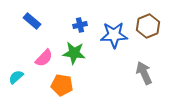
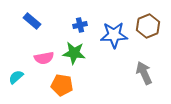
pink semicircle: rotated 36 degrees clockwise
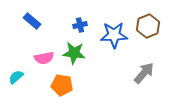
gray arrow: rotated 65 degrees clockwise
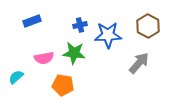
blue rectangle: rotated 60 degrees counterclockwise
brown hexagon: rotated 10 degrees counterclockwise
blue star: moved 6 px left
gray arrow: moved 5 px left, 10 px up
orange pentagon: moved 1 px right
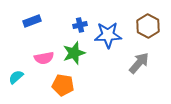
green star: rotated 25 degrees counterclockwise
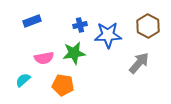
green star: rotated 10 degrees clockwise
cyan semicircle: moved 7 px right, 3 px down
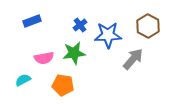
blue cross: rotated 24 degrees counterclockwise
gray arrow: moved 6 px left, 4 px up
cyan semicircle: rotated 14 degrees clockwise
